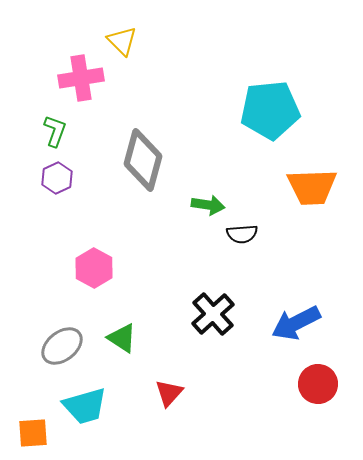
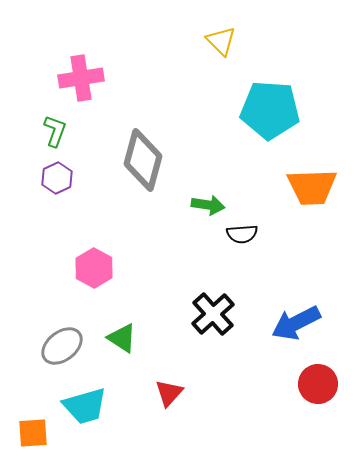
yellow triangle: moved 99 px right
cyan pentagon: rotated 10 degrees clockwise
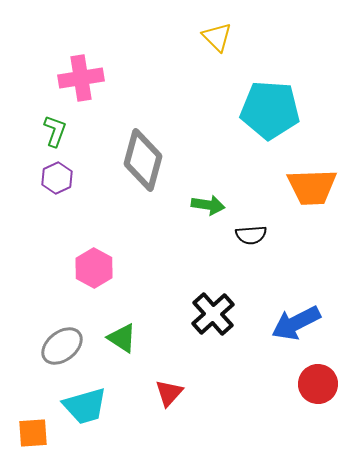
yellow triangle: moved 4 px left, 4 px up
black semicircle: moved 9 px right, 1 px down
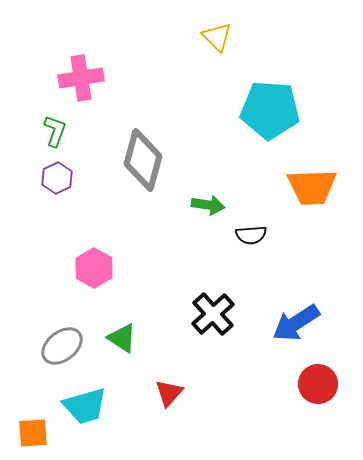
blue arrow: rotated 6 degrees counterclockwise
